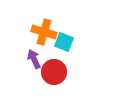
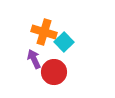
cyan square: rotated 24 degrees clockwise
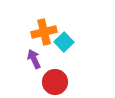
orange cross: rotated 30 degrees counterclockwise
red circle: moved 1 px right, 10 px down
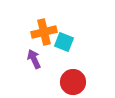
cyan square: rotated 24 degrees counterclockwise
red circle: moved 18 px right
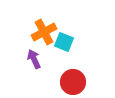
orange cross: rotated 15 degrees counterclockwise
